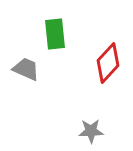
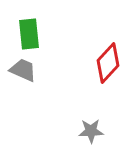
green rectangle: moved 26 px left
gray trapezoid: moved 3 px left, 1 px down
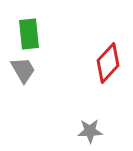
gray trapezoid: rotated 36 degrees clockwise
gray star: moved 1 px left
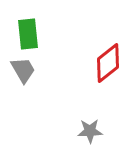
green rectangle: moved 1 px left
red diamond: rotated 9 degrees clockwise
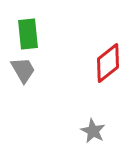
gray star: moved 3 px right; rotated 30 degrees clockwise
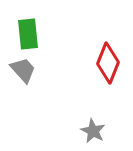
red diamond: rotated 30 degrees counterclockwise
gray trapezoid: rotated 12 degrees counterclockwise
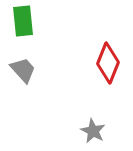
green rectangle: moved 5 px left, 13 px up
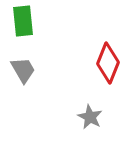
gray trapezoid: rotated 12 degrees clockwise
gray star: moved 3 px left, 14 px up
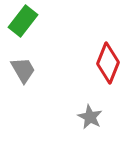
green rectangle: rotated 44 degrees clockwise
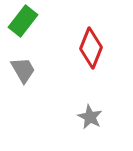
red diamond: moved 17 px left, 15 px up
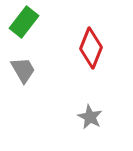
green rectangle: moved 1 px right, 1 px down
